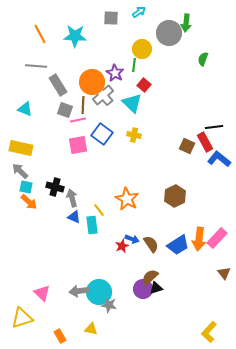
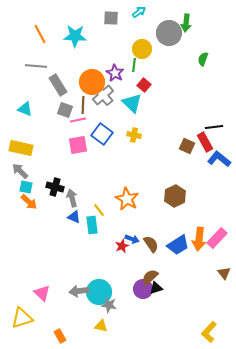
yellow triangle at (91, 329): moved 10 px right, 3 px up
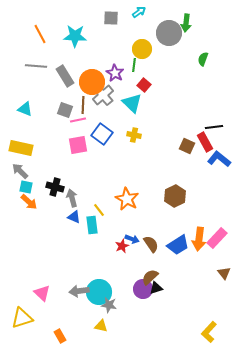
gray rectangle at (58, 85): moved 7 px right, 9 px up
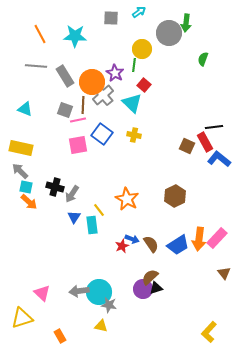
gray arrow at (72, 198): moved 4 px up; rotated 132 degrees counterclockwise
blue triangle at (74, 217): rotated 40 degrees clockwise
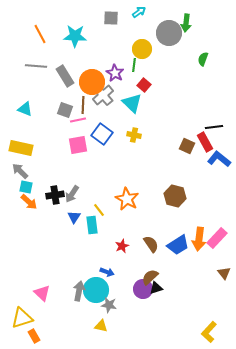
black cross at (55, 187): moved 8 px down; rotated 24 degrees counterclockwise
brown hexagon at (175, 196): rotated 20 degrees counterclockwise
blue arrow at (132, 239): moved 25 px left, 33 px down
gray arrow at (79, 291): rotated 108 degrees clockwise
cyan circle at (99, 292): moved 3 px left, 2 px up
orange rectangle at (60, 336): moved 26 px left
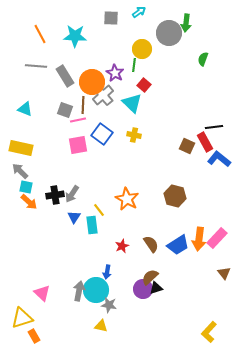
blue arrow at (107, 272): rotated 80 degrees clockwise
